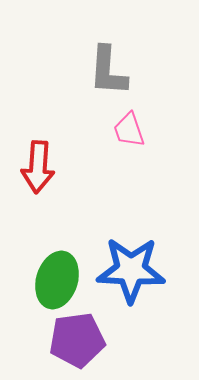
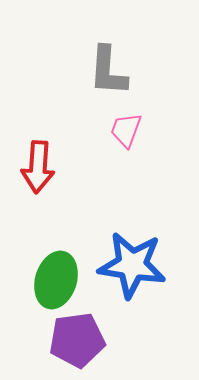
pink trapezoid: moved 3 px left; rotated 39 degrees clockwise
blue star: moved 1 px right, 5 px up; rotated 6 degrees clockwise
green ellipse: moved 1 px left
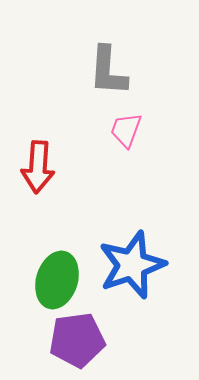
blue star: rotated 28 degrees counterclockwise
green ellipse: moved 1 px right
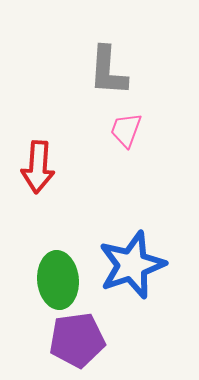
green ellipse: moved 1 px right; rotated 22 degrees counterclockwise
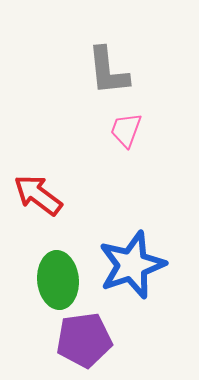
gray L-shape: rotated 10 degrees counterclockwise
red arrow: moved 28 px down; rotated 123 degrees clockwise
purple pentagon: moved 7 px right
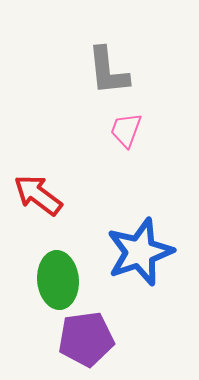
blue star: moved 8 px right, 13 px up
purple pentagon: moved 2 px right, 1 px up
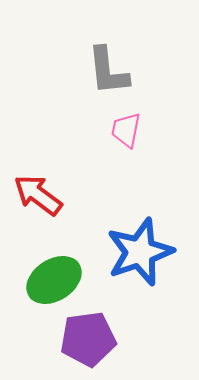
pink trapezoid: rotated 9 degrees counterclockwise
green ellipse: moved 4 px left; rotated 62 degrees clockwise
purple pentagon: moved 2 px right
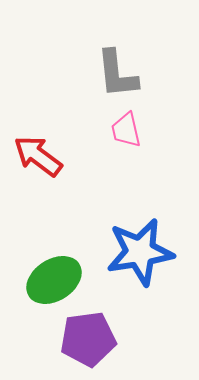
gray L-shape: moved 9 px right, 3 px down
pink trapezoid: rotated 24 degrees counterclockwise
red arrow: moved 39 px up
blue star: rotated 10 degrees clockwise
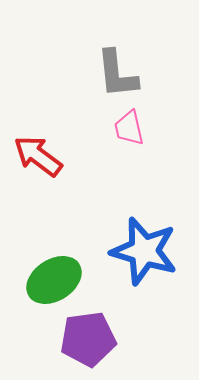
pink trapezoid: moved 3 px right, 2 px up
blue star: moved 4 px right, 1 px up; rotated 26 degrees clockwise
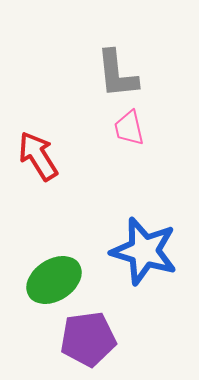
red arrow: rotated 21 degrees clockwise
